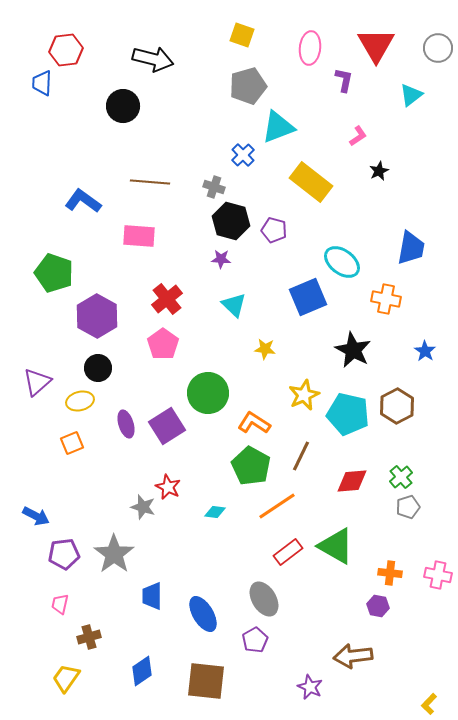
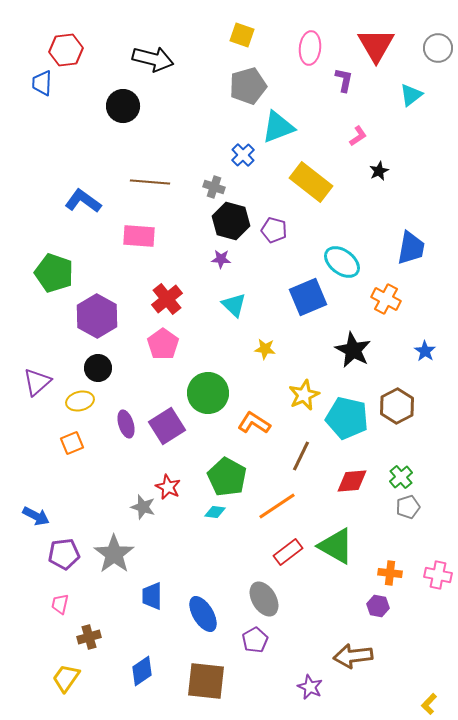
orange cross at (386, 299): rotated 16 degrees clockwise
cyan pentagon at (348, 414): moved 1 px left, 4 px down
green pentagon at (251, 466): moved 24 px left, 11 px down
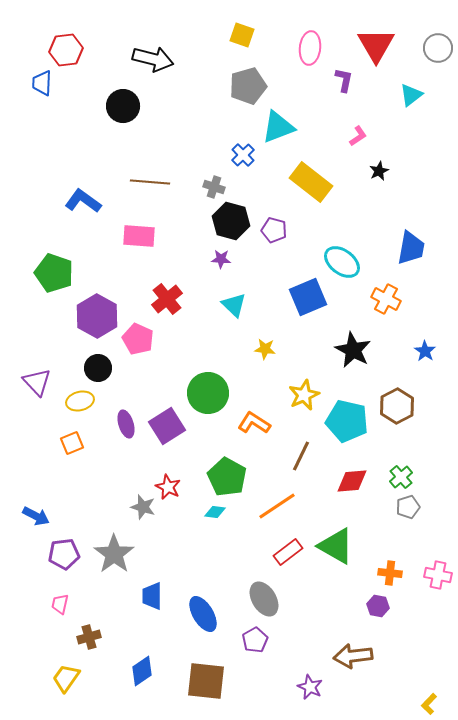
pink pentagon at (163, 344): moved 25 px left, 5 px up; rotated 12 degrees counterclockwise
purple triangle at (37, 382): rotated 32 degrees counterclockwise
cyan pentagon at (347, 418): moved 3 px down
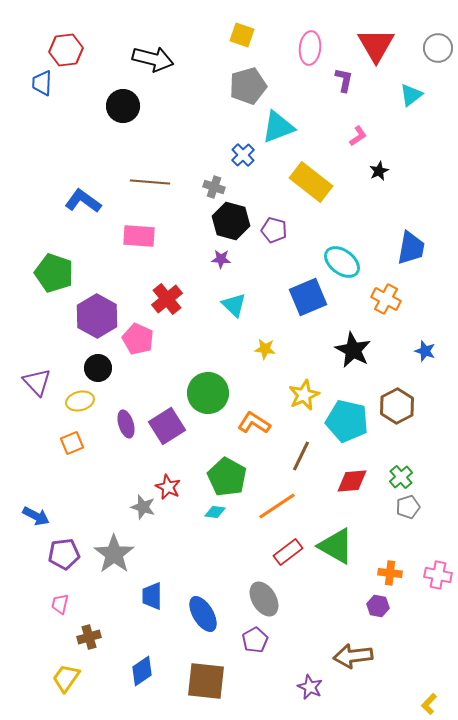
blue star at (425, 351): rotated 15 degrees counterclockwise
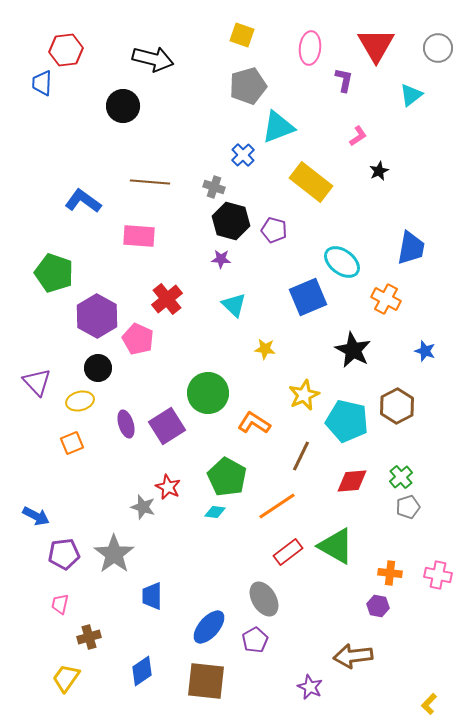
blue ellipse at (203, 614): moved 6 px right, 13 px down; rotated 72 degrees clockwise
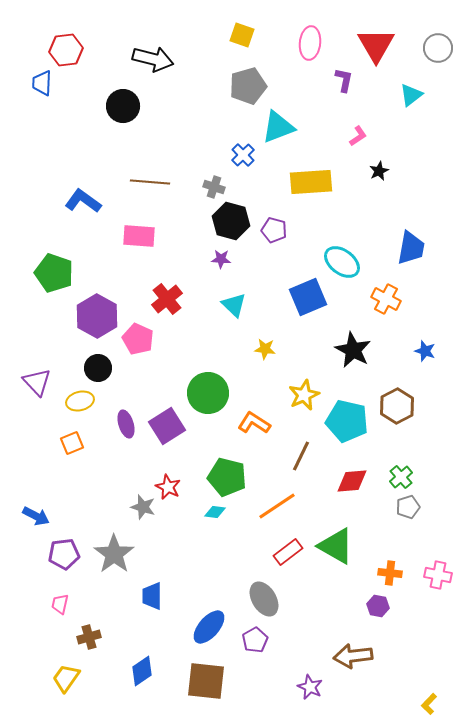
pink ellipse at (310, 48): moved 5 px up
yellow rectangle at (311, 182): rotated 42 degrees counterclockwise
green pentagon at (227, 477): rotated 15 degrees counterclockwise
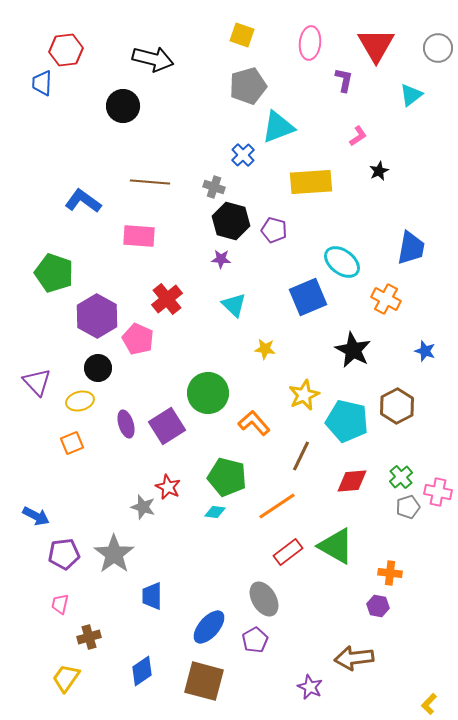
orange L-shape at (254, 423): rotated 16 degrees clockwise
pink cross at (438, 575): moved 83 px up
brown arrow at (353, 656): moved 1 px right, 2 px down
brown square at (206, 681): moved 2 px left; rotated 9 degrees clockwise
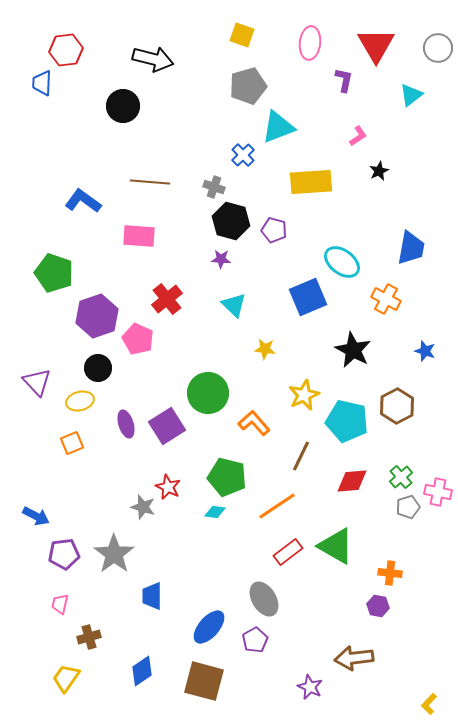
purple hexagon at (97, 316): rotated 12 degrees clockwise
